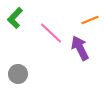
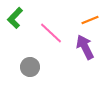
purple arrow: moved 5 px right, 1 px up
gray circle: moved 12 px right, 7 px up
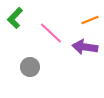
purple arrow: rotated 55 degrees counterclockwise
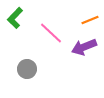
purple arrow: moved 1 px left; rotated 30 degrees counterclockwise
gray circle: moved 3 px left, 2 px down
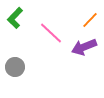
orange line: rotated 24 degrees counterclockwise
gray circle: moved 12 px left, 2 px up
